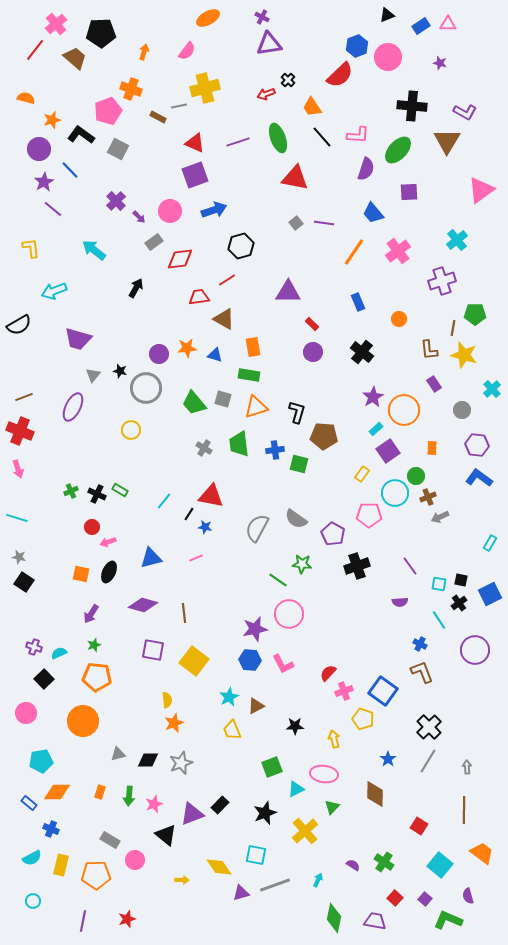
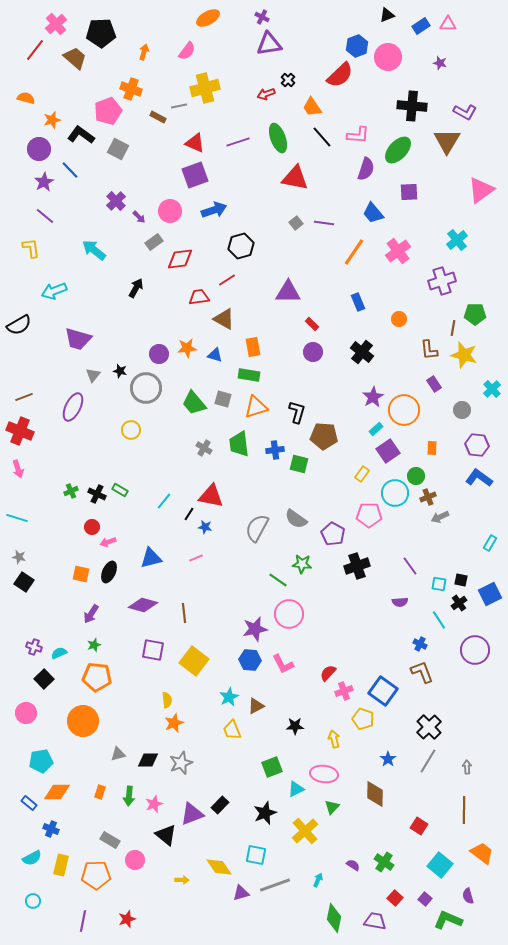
purple line at (53, 209): moved 8 px left, 7 px down
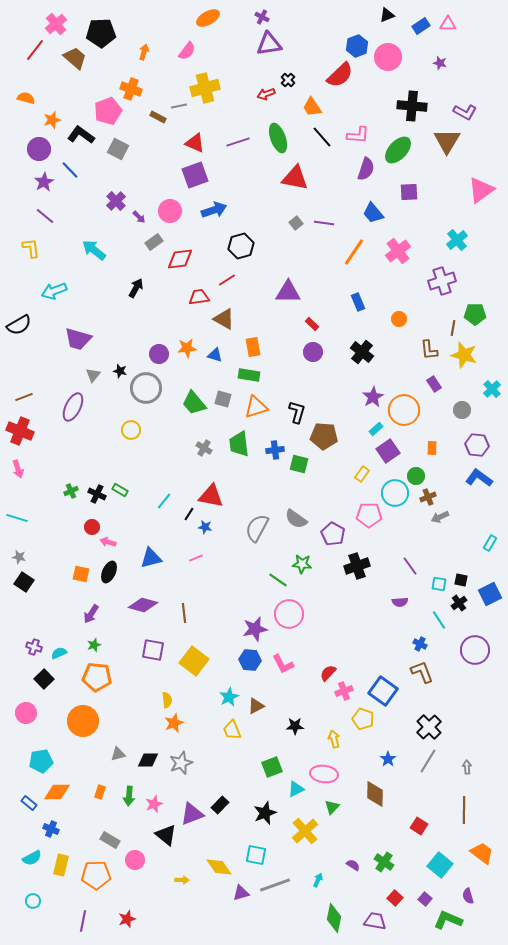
pink arrow at (108, 542): rotated 35 degrees clockwise
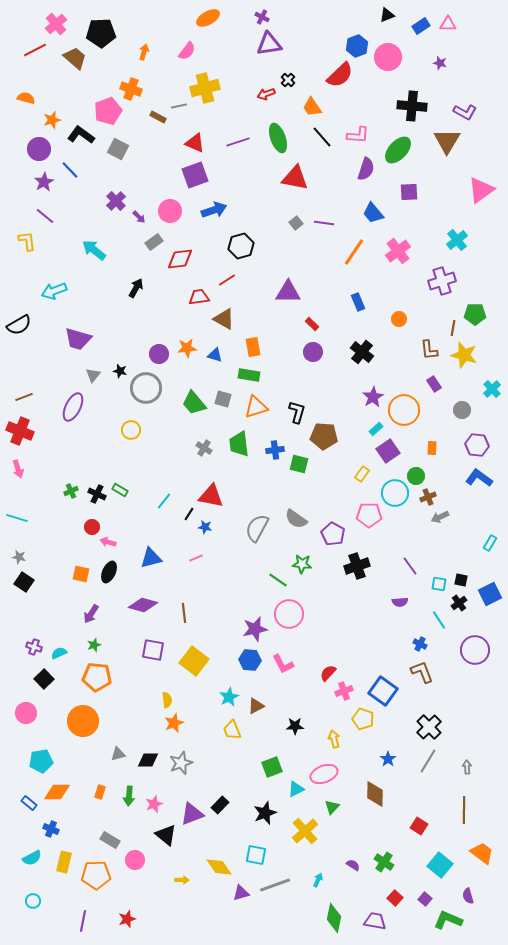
red line at (35, 50): rotated 25 degrees clockwise
yellow L-shape at (31, 248): moved 4 px left, 7 px up
pink ellipse at (324, 774): rotated 28 degrees counterclockwise
yellow rectangle at (61, 865): moved 3 px right, 3 px up
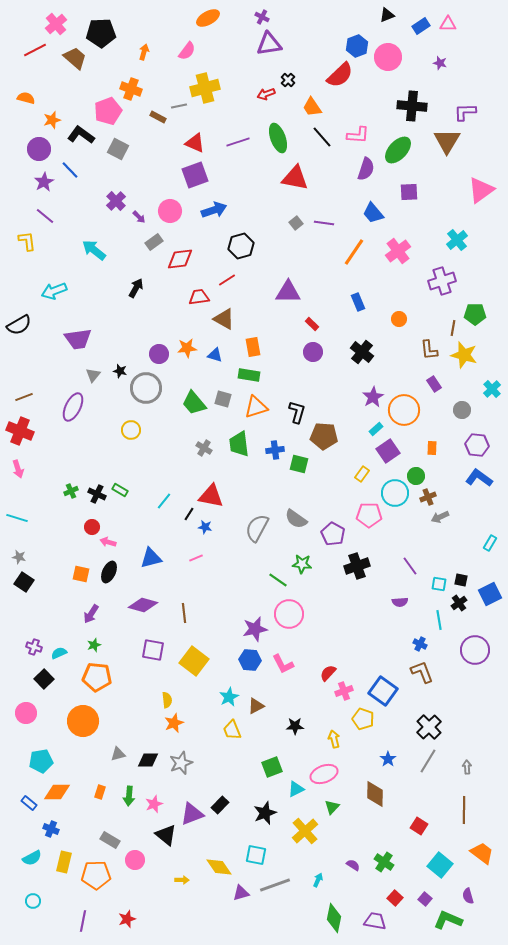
purple L-shape at (465, 112): rotated 150 degrees clockwise
purple trapezoid at (78, 339): rotated 24 degrees counterclockwise
cyan line at (439, 620): rotated 24 degrees clockwise
